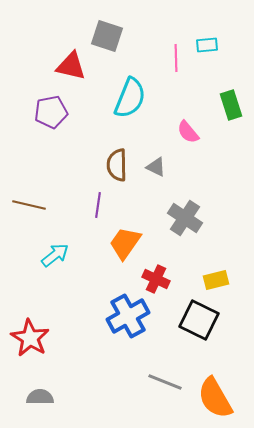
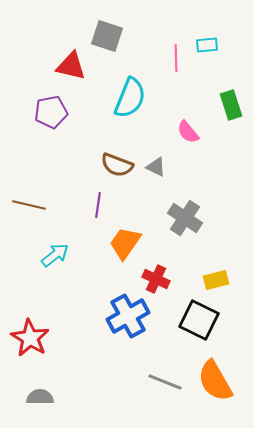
brown semicircle: rotated 68 degrees counterclockwise
orange semicircle: moved 17 px up
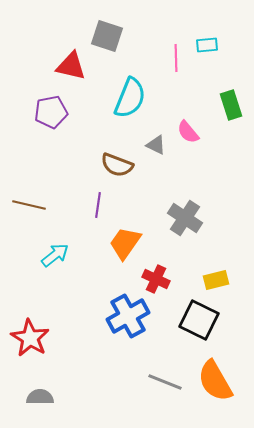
gray triangle: moved 22 px up
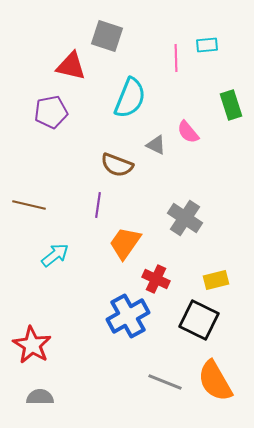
red star: moved 2 px right, 7 px down
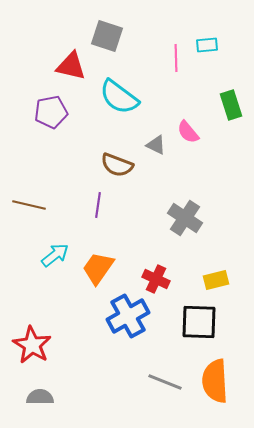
cyan semicircle: moved 11 px left, 1 px up; rotated 105 degrees clockwise
orange trapezoid: moved 27 px left, 25 px down
black square: moved 2 px down; rotated 24 degrees counterclockwise
orange semicircle: rotated 27 degrees clockwise
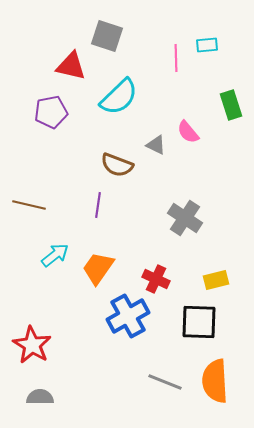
cyan semicircle: rotated 81 degrees counterclockwise
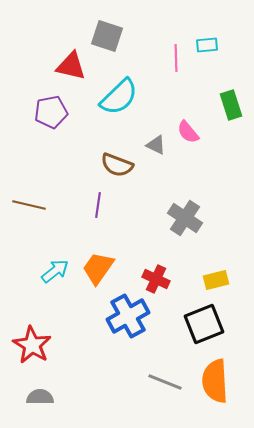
cyan arrow: moved 16 px down
black square: moved 5 px right, 2 px down; rotated 24 degrees counterclockwise
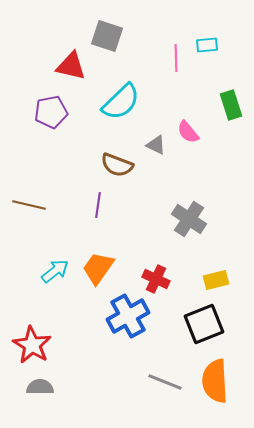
cyan semicircle: moved 2 px right, 5 px down
gray cross: moved 4 px right, 1 px down
gray semicircle: moved 10 px up
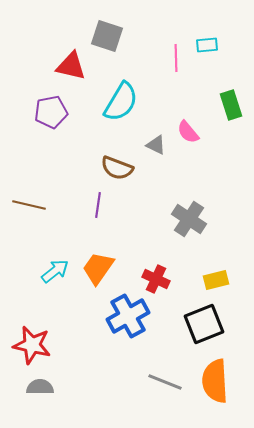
cyan semicircle: rotated 15 degrees counterclockwise
brown semicircle: moved 3 px down
red star: rotated 18 degrees counterclockwise
